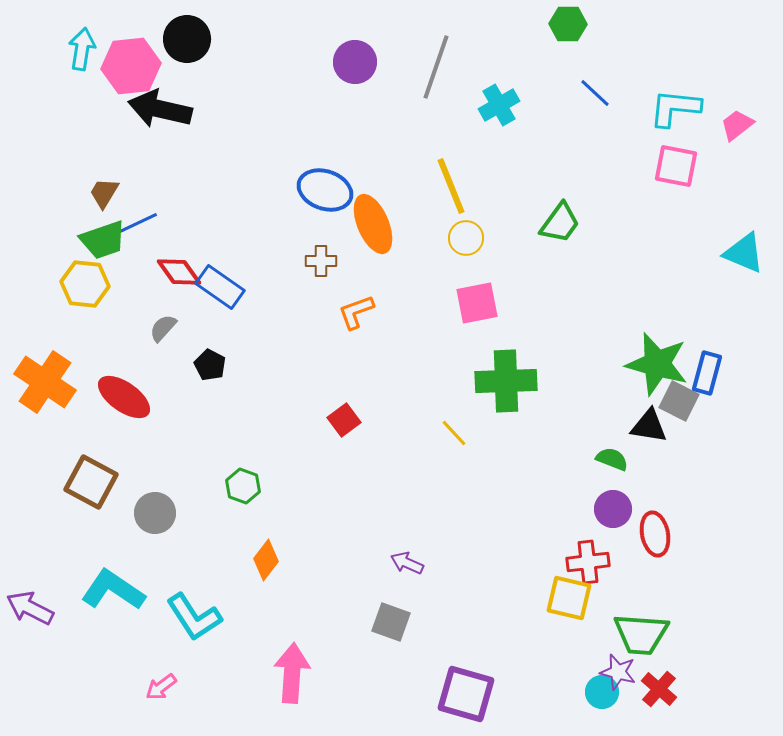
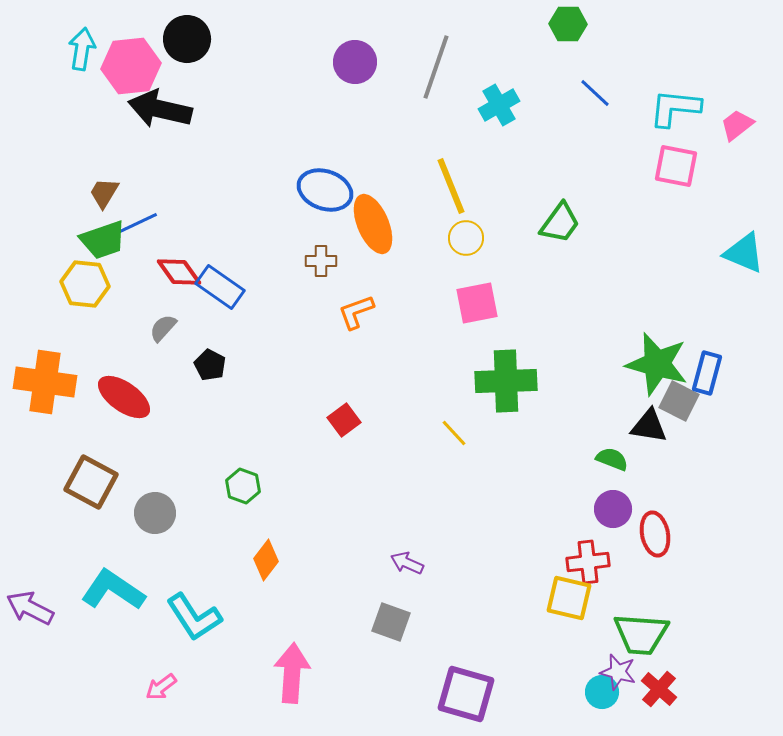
orange cross at (45, 382): rotated 26 degrees counterclockwise
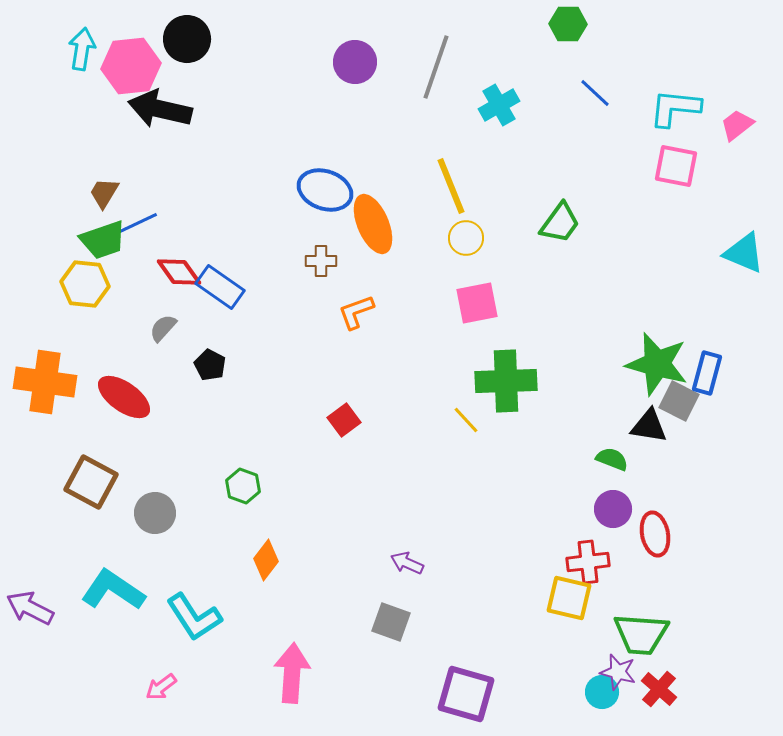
yellow line at (454, 433): moved 12 px right, 13 px up
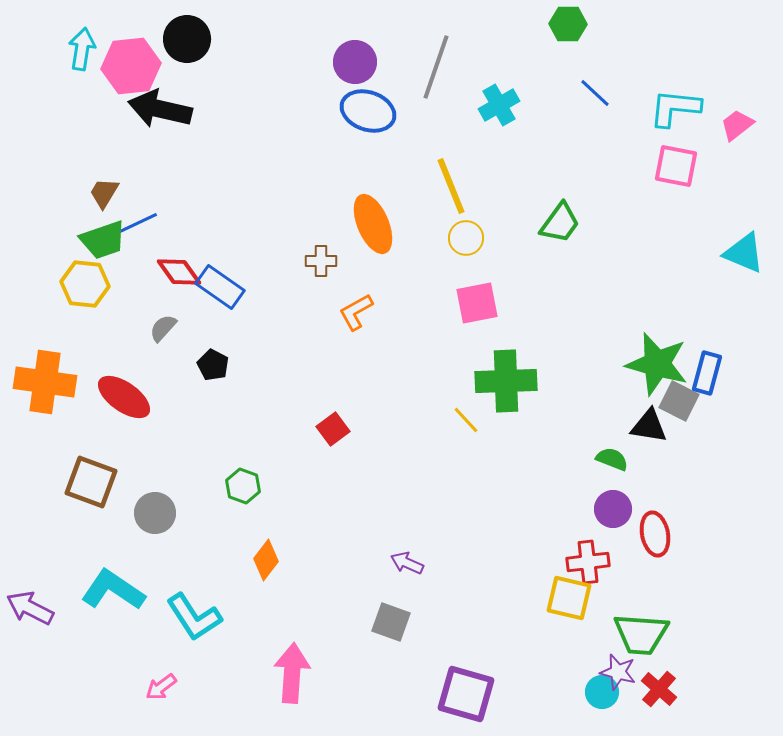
blue ellipse at (325, 190): moved 43 px right, 79 px up
orange L-shape at (356, 312): rotated 9 degrees counterclockwise
black pentagon at (210, 365): moved 3 px right
red square at (344, 420): moved 11 px left, 9 px down
brown square at (91, 482): rotated 8 degrees counterclockwise
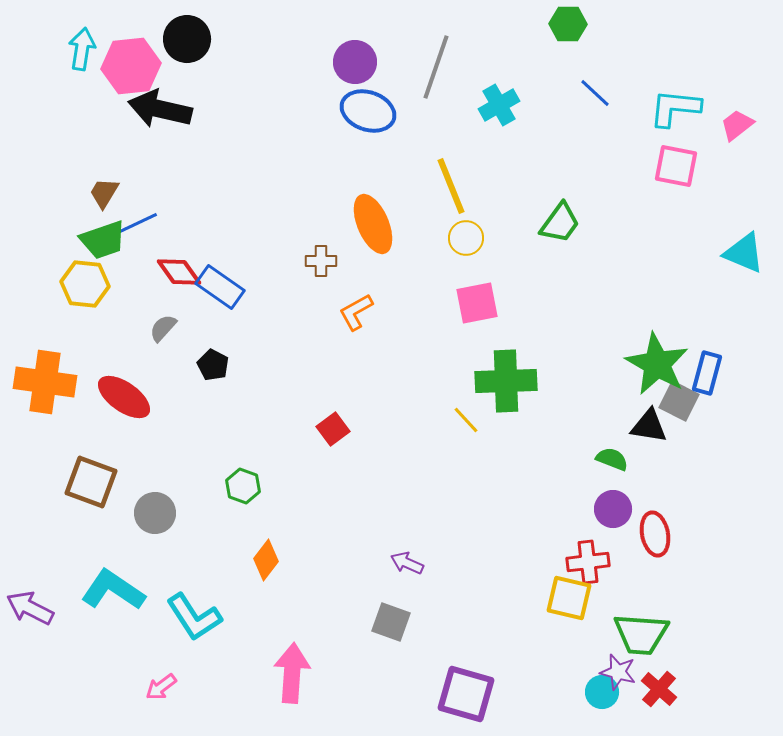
green star at (657, 364): rotated 14 degrees clockwise
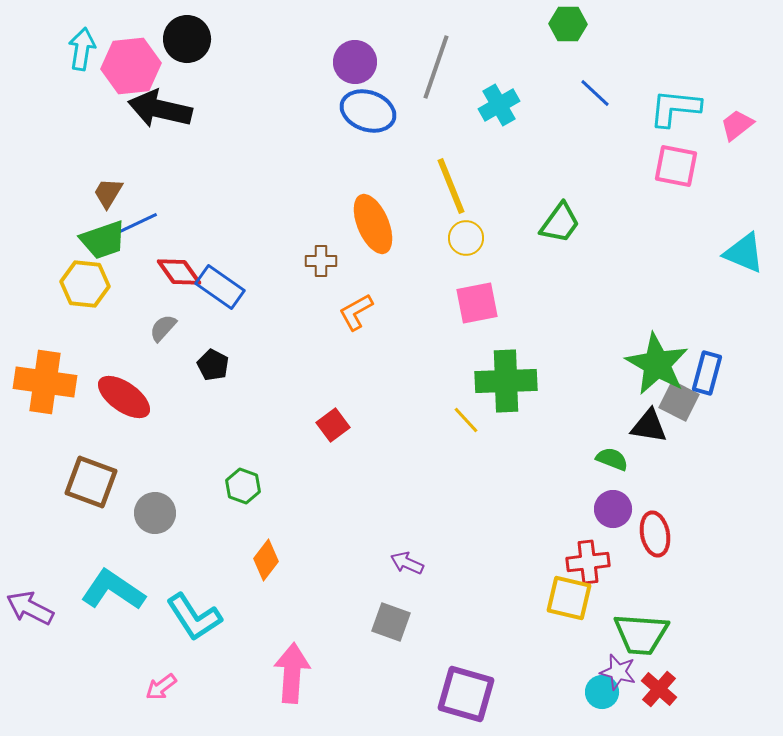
brown trapezoid at (104, 193): moved 4 px right
red square at (333, 429): moved 4 px up
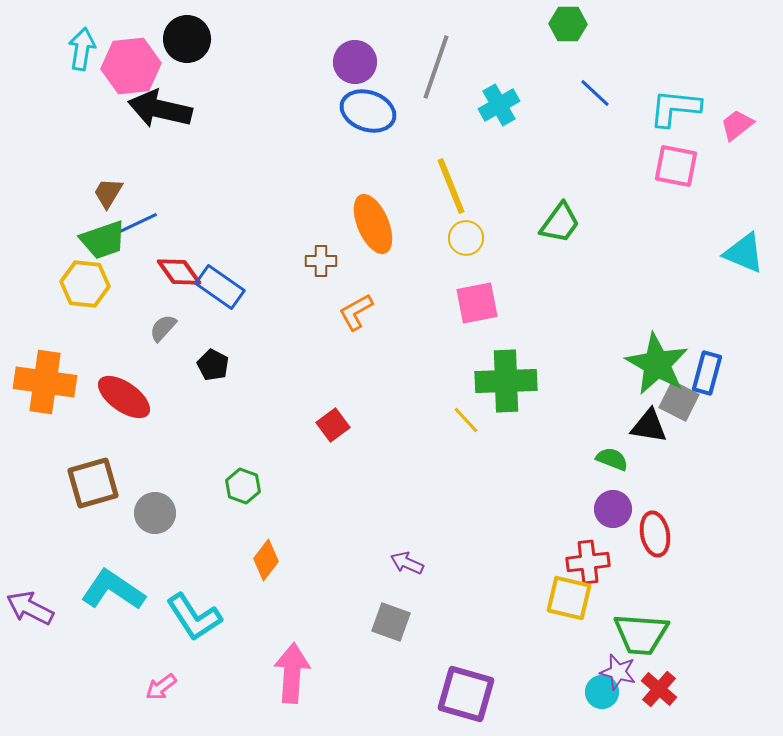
brown square at (91, 482): moved 2 px right, 1 px down; rotated 36 degrees counterclockwise
